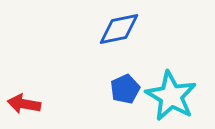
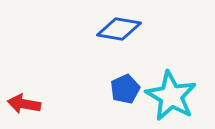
blue diamond: rotated 21 degrees clockwise
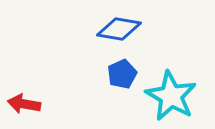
blue pentagon: moved 3 px left, 15 px up
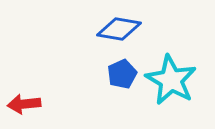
cyan star: moved 16 px up
red arrow: rotated 16 degrees counterclockwise
